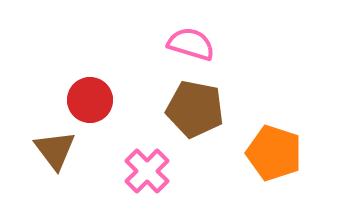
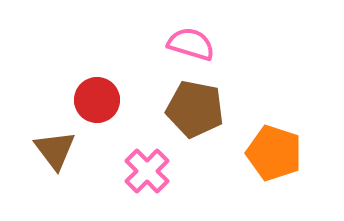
red circle: moved 7 px right
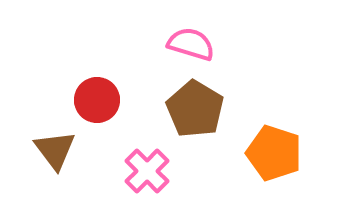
brown pentagon: rotated 20 degrees clockwise
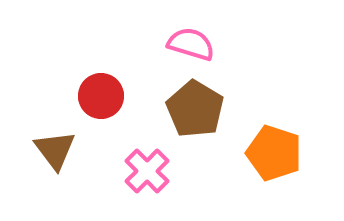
red circle: moved 4 px right, 4 px up
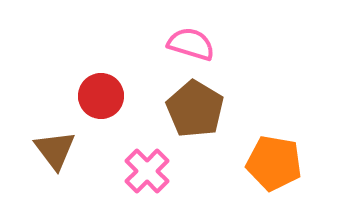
orange pentagon: moved 10 px down; rotated 8 degrees counterclockwise
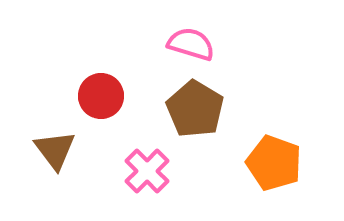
orange pentagon: rotated 10 degrees clockwise
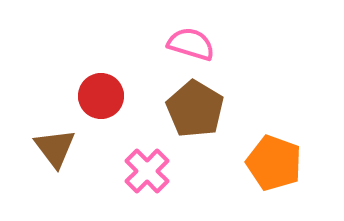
brown triangle: moved 2 px up
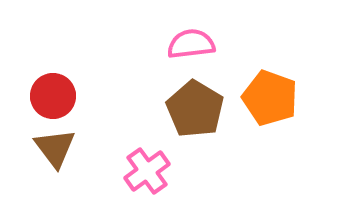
pink semicircle: rotated 24 degrees counterclockwise
red circle: moved 48 px left
orange pentagon: moved 4 px left, 65 px up
pink cross: rotated 9 degrees clockwise
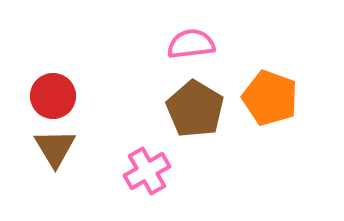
brown triangle: rotated 6 degrees clockwise
pink cross: rotated 6 degrees clockwise
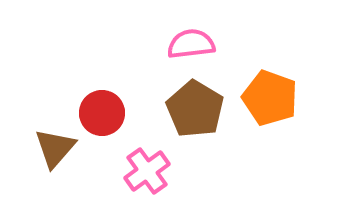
red circle: moved 49 px right, 17 px down
brown triangle: rotated 12 degrees clockwise
pink cross: rotated 6 degrees counterclockwise
